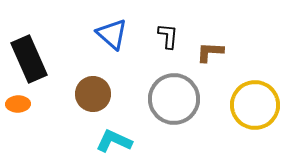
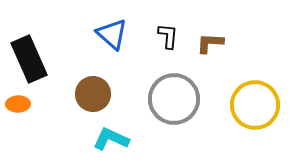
brown L-shape: moved 9 px up
cyan L-shape: moved 3 px left, 2 px up
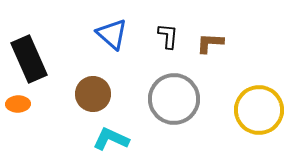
yellow circle: moved 4 px right, 5 px down
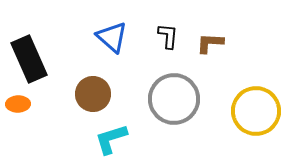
blue triangle: moved 3 px down
yellow circle: moved 3 px left, 1 px down
cyan L-shape: rotated 42 degrees counterclockwise
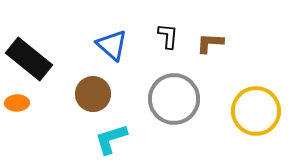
blue triangle: moved 8 px down
black rectangle: rotated 27 degrees counterclockwise
orange ellipse: moved 1 px left, 1 px up
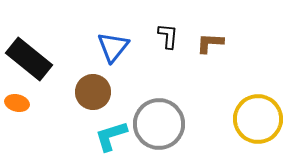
blue triangle: moved 1 px right, 2 px down; rotated 28 degrees clockwise
brown circle: moved 2 px up
gray circle: moved 15 px left, 25 px down
orange ellipse: rotated 15 degrees clockwise
yellow circle: moved 2 px right, 8 px down
cyan L-shape: moved 3 px up
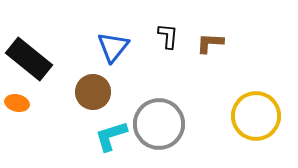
yellow circle: moved 2 px left, 3 px up
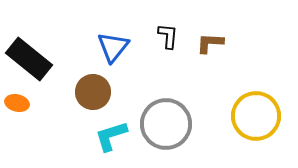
gray circle: moved 7 px right
